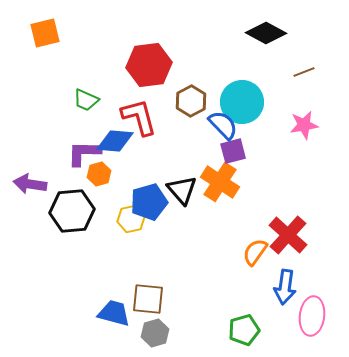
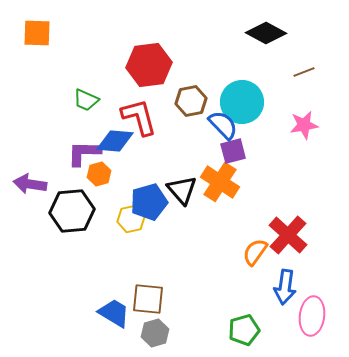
orange square: moved 8 px left; rotated 16 degrees clockwise
brown hexagon: rotated 16 degrees clockwise
blue trapezoid: rotated 16 degrees clockwise
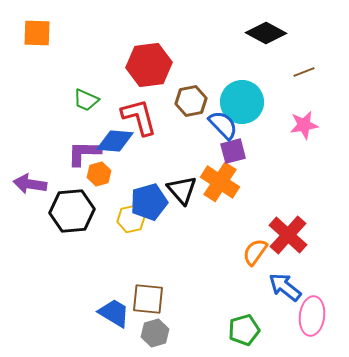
blue arrow: rotated 120 degrees clockwise
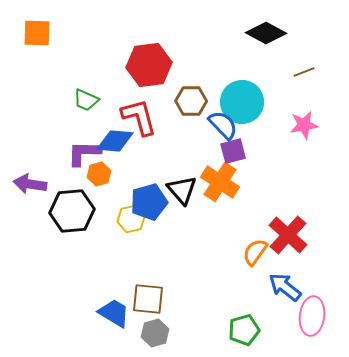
brown hexagon: rotated 12 degrees clockwise
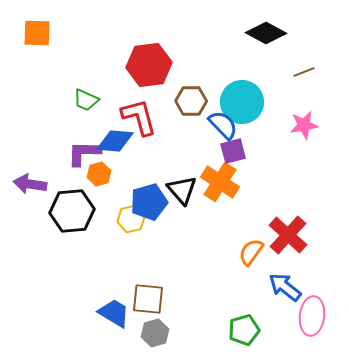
orange semicircle: moved 4 px left
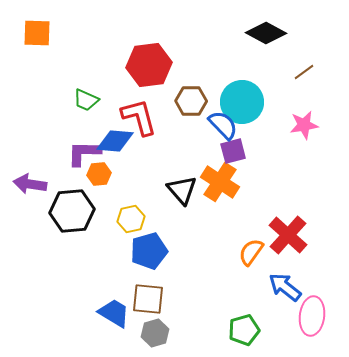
brown line: rotated 15 degrees counterclockwise
orange hexagon: rotated 10 degrees clockwise
blue pentagon: moved 49 px down
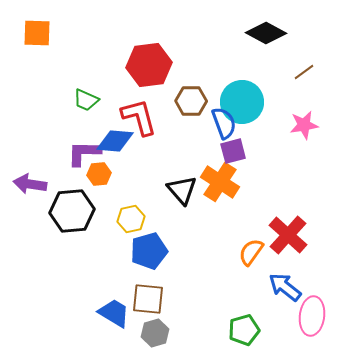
blue semicircle: moved 1 px right, 2 px up; rotated 24 degrees clockwise
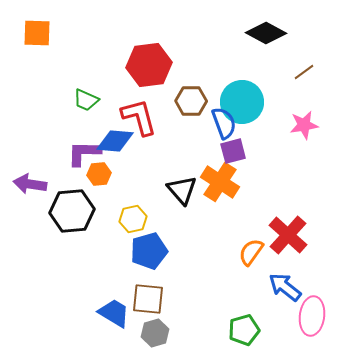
yellow hexagon: moved 2 px right
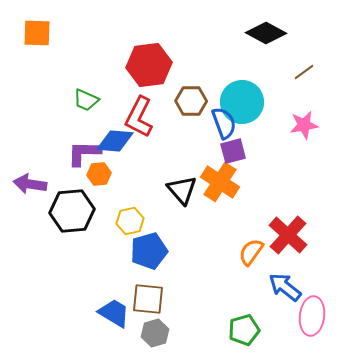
red L-shape: rotated 138 degrees counterclockwise
yellow hexagon: moved 3 px left, 2 px down
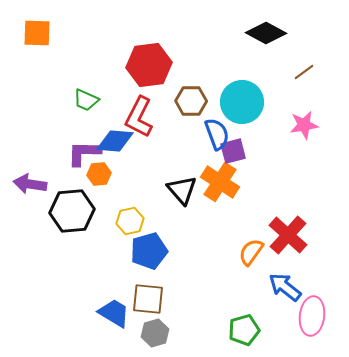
blue semicircle: moved 7 px left, 11 px down
